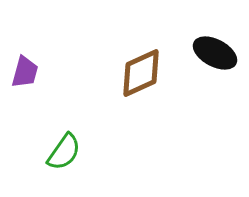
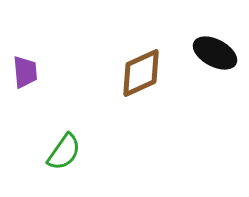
purple trapezoid: rotated 20 degrees counterclockwise
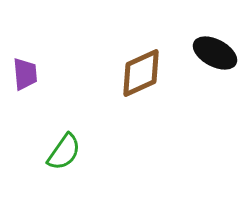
purple trapezoid: moved 2 px down
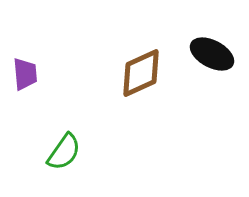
black ellipse: moved 3 px left, 1 px down
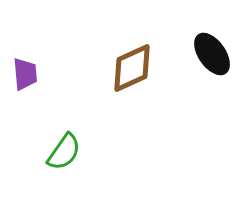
black ellipse: rotated 27 degrees clockwise
brown diamond: moved 9 px left, 5 px up
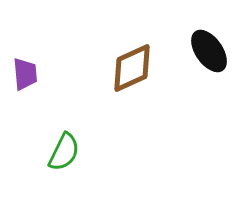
black ellipse: moved 3 px left, 3 px up
green semicircle: rotated 9 degrees counterclockwise
